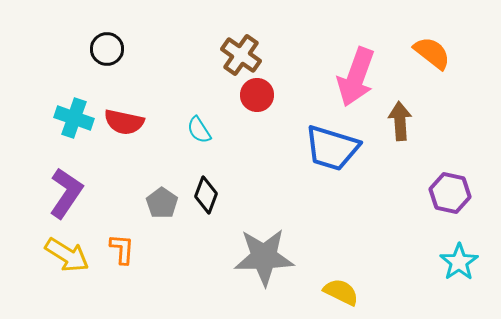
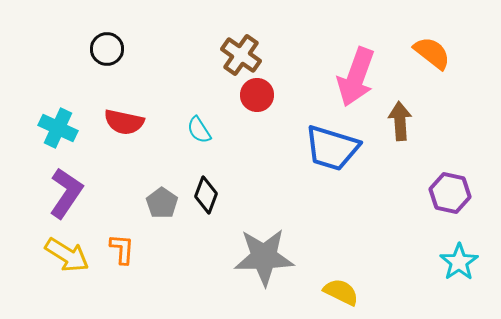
cyan cross: moved 16 px left, 10 px down; rotated 6 degrees clockwise
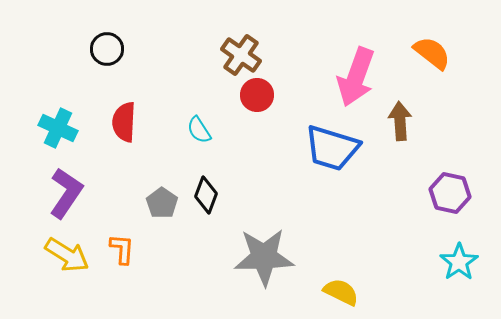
red semicircle: rotated 81 degrees clockwise
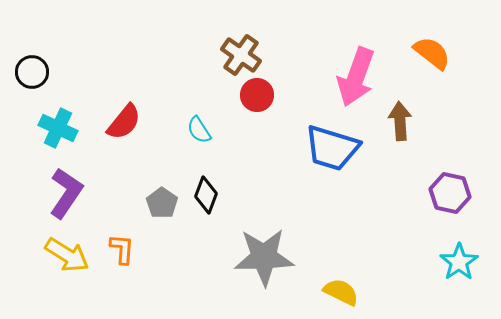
black circle: moved 75 px left, 23 px down
red semicircle: rotated 144 degrees counterclockwise
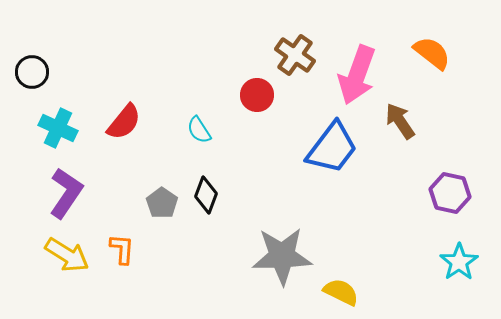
brown cross: moved 54 px right
pink arrow: moved 1 px right, 2 px up
brown arrow: rotated 30 degrees counterclockwise
blue trapezoid: rotated 70 degrees counterclockwise
gray star: moved 18 px right, 1 px up
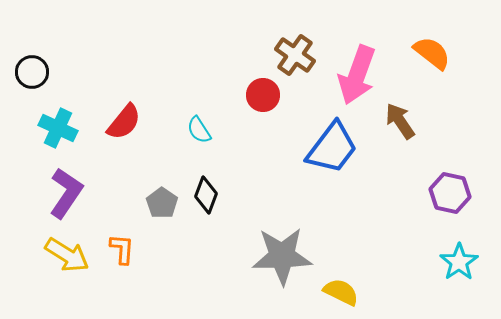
red circle: moved 6 px right
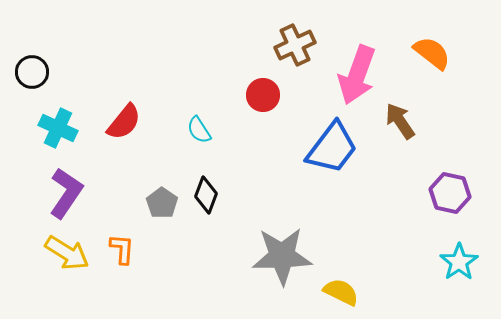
brown cross: moved 10 px up; rotated 30 degrees clockwise
yellow arrow: moved 2 px up
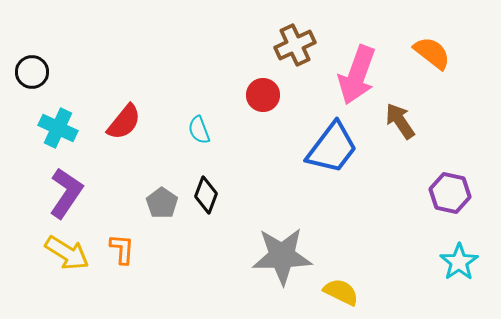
cyan semicircle: rotated 12 degrees clockwise
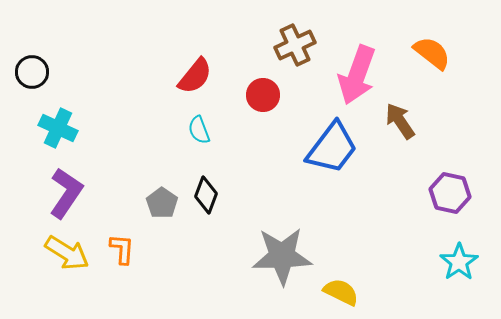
red semicircle: moved 71 px right, 46 px up
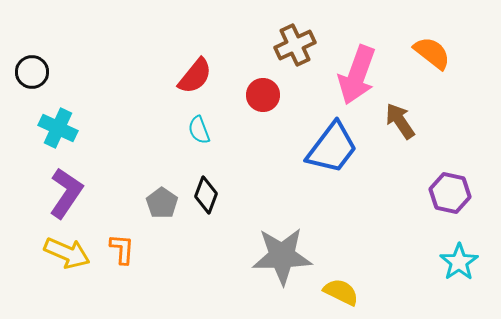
yellow arrow: rotated 9 degrees counterclockwise
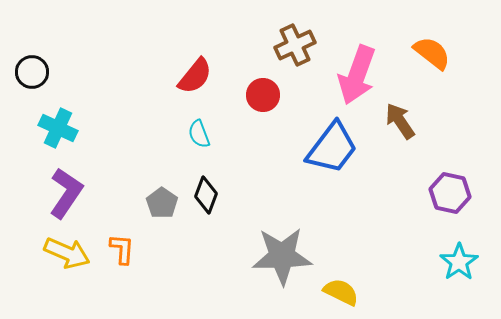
cyan semicircle: moved 4 px down
